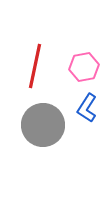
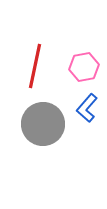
blue L-shape: rotated 8 degrees clockwise
gray circle: moved 1 px up
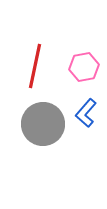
blue L-shape: moved 1 px left, 5 px down
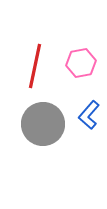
pink hexagon: moved 3 px left, 4 px up
blue L-shape: moved 3 px right, 2 px down
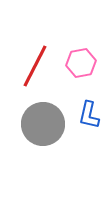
red line: rotated 15 degrees clockwise
blue L-shape: rotated 28 degrees counterclockwise
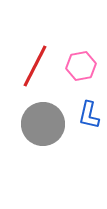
pink hexagon: moved 3 px down
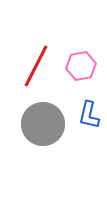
red line: moved 1 px right
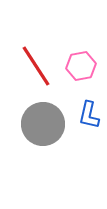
red line: rotated 60 degrees counterclockwise
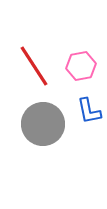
red line: moved 2 px left
blue L-shape: moved 4 px up; rotated 24 degrees counterclockwise
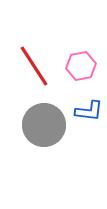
blue L-shape: rotated 72 degrees counterclockwise
gray circle: moved 1 px right, 1 px down
